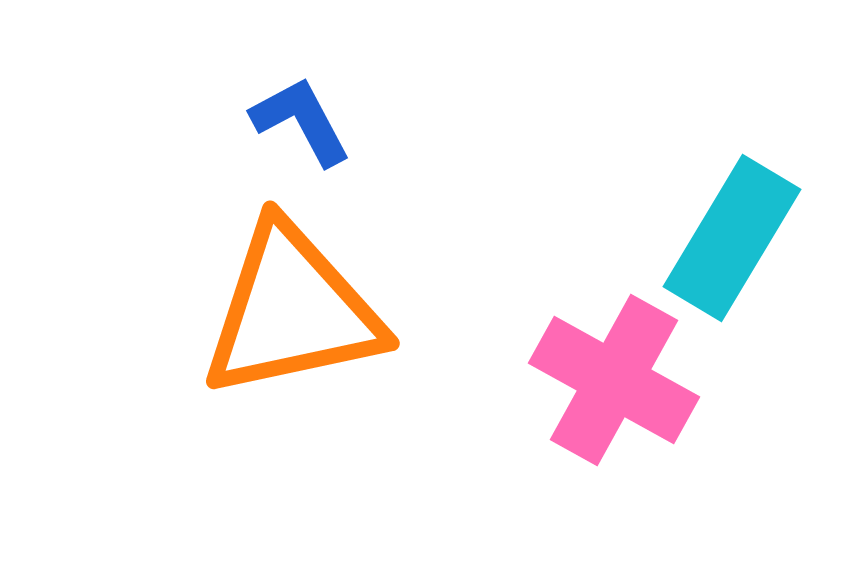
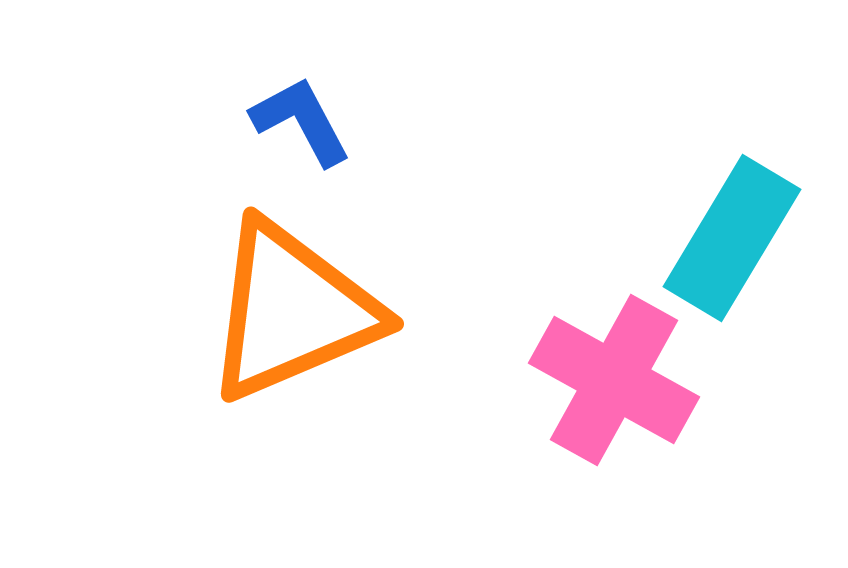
orange triangle: rotated 11 degrees counterclockwise
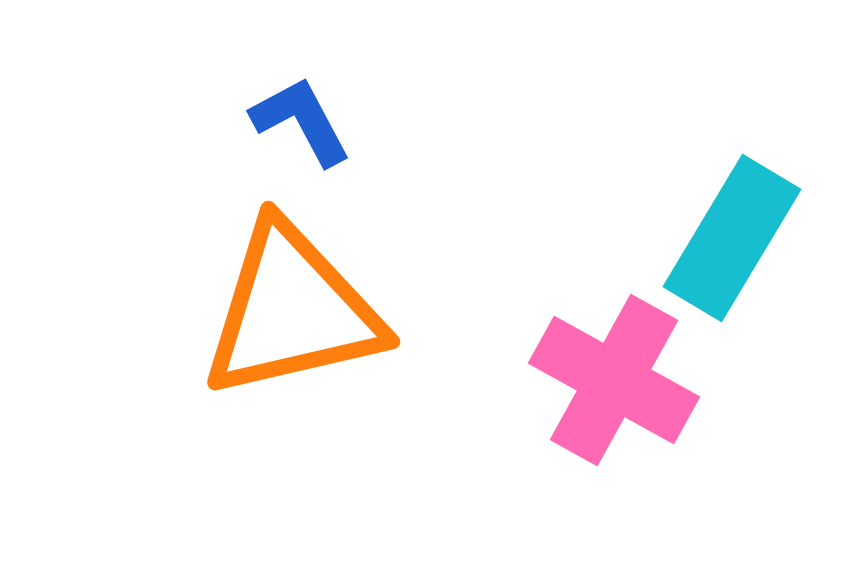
orange triangle: rotated 10 degrees clockwise
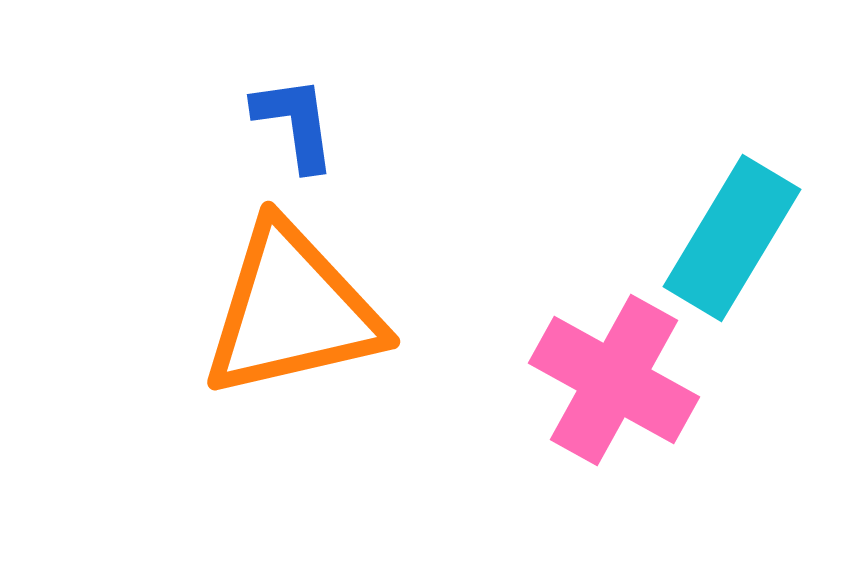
blue L-shape: moved 6 px left, 2 px down; rotated 20 degrees clockwise
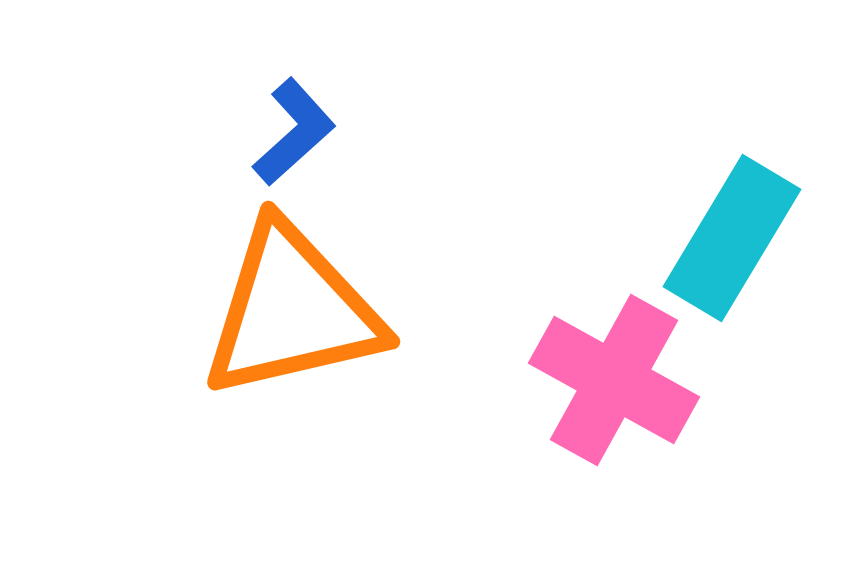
blue L-shape: moved 1 px left, 9 px down; rotated 56 degrees clockwise
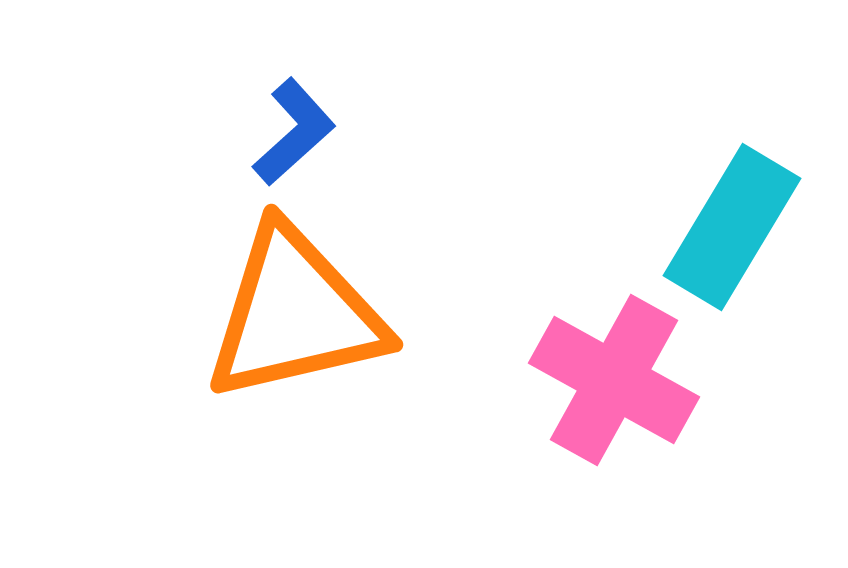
cyan rectangle: moved 11 px up
orange triangle: moved 3 px right, 3 px down
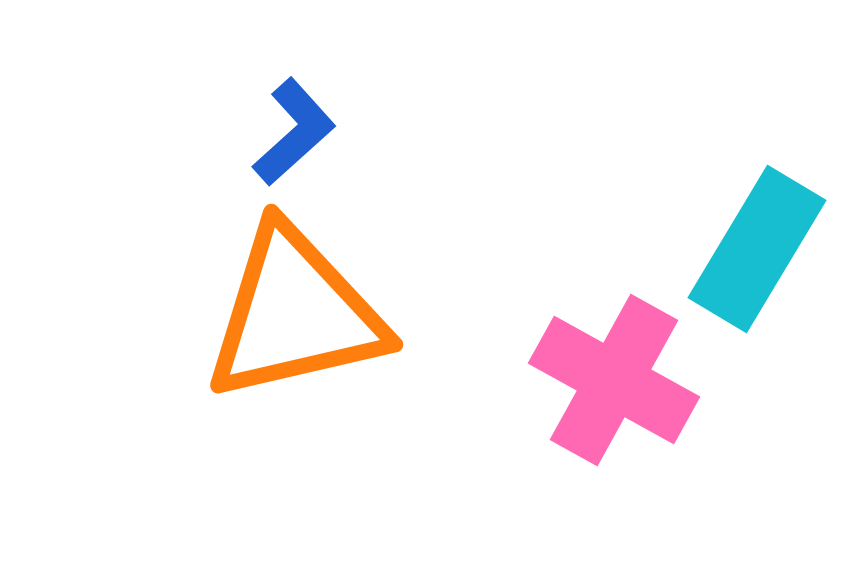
cyan rectangle: moved 25 px right, 22 px down
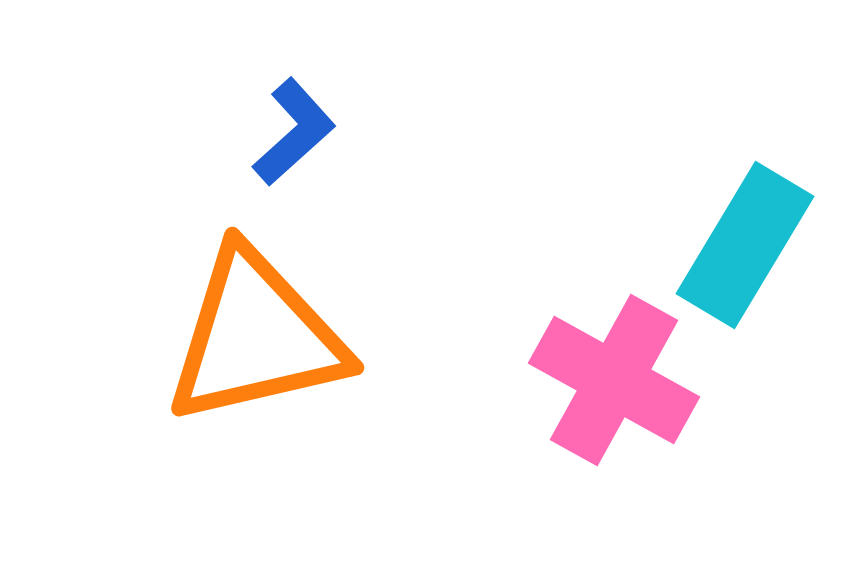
cyan rectangle: moved 12 px left, 4 px up
orange triangle: moved 39 px left, 23 px down
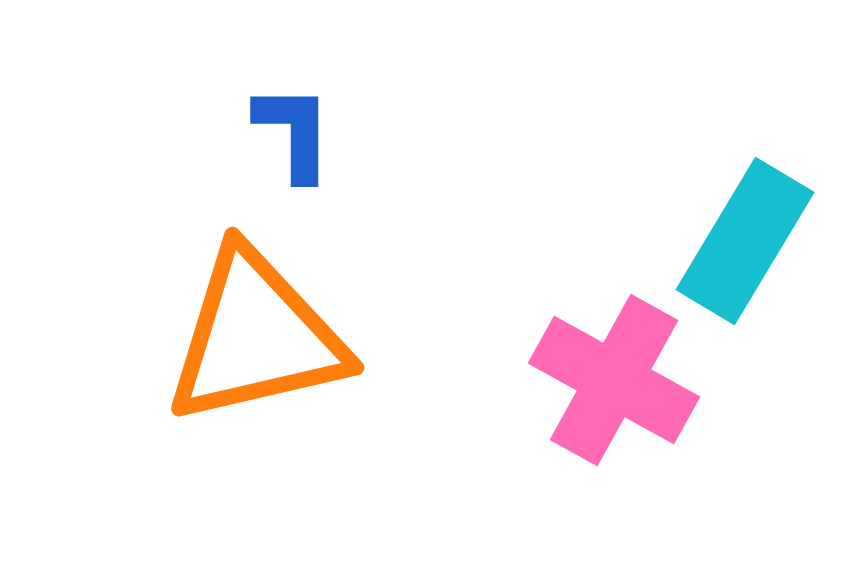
blue L-shape: rotated 48 degrees counterclockwise
cyan rectangle: moved 4 px up
